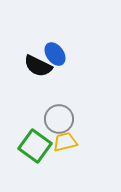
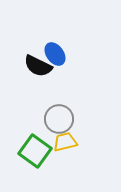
green square: moved 5 px down
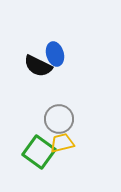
blue ellipse: rotated 20 degrees clockwise
yellow trapezoid: moved 3 px left, 1 px down
green square: moved 4 px right, 1 px down
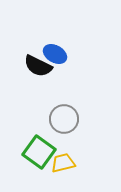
blue ellipse: rotated 45 degrees counterclockwise
gray circle: moved 5 px right
yellow trapezoid: moved 1 px right, 20 px down
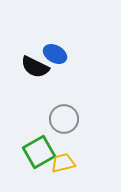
black semicircle: moved 3 px left, 1 px down
green square: rotated 24 degrees clockwise
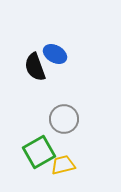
black semicircle: rotated 44 degrees clockwise
yellow trapezoid: moved 2 px down
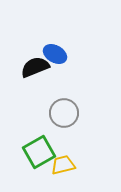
black semicircle: rotated 88 degrees clockwise
gray circle: moved 6 px up
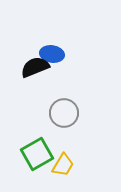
blue ellipse: moved 3 px left; rotated 20 degrees counterclockwise
green square: moved 2 px left, 2 px down
yellow trapezoid: rotated 135 degrees clockwise
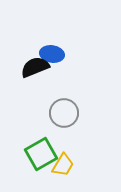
green square: moved 4 px right
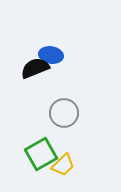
blue ellipse: moved 1 px left, 1 px down
black semicircle: moved 1 px down
yellow trapezoid: rotated 15 degrees clockwise
